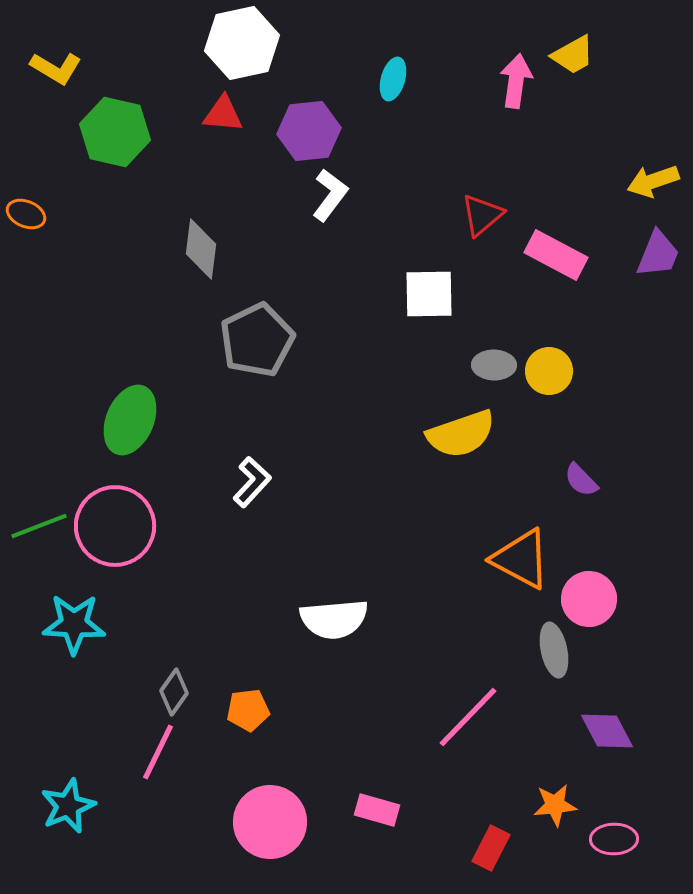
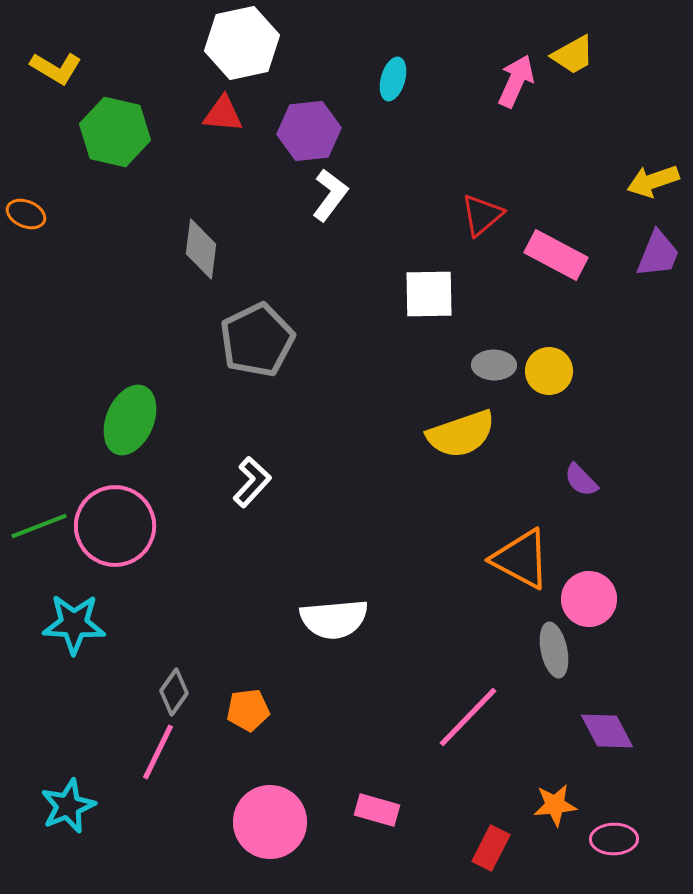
pink arrow at (516, 81): rotated 16 degrees clockwise
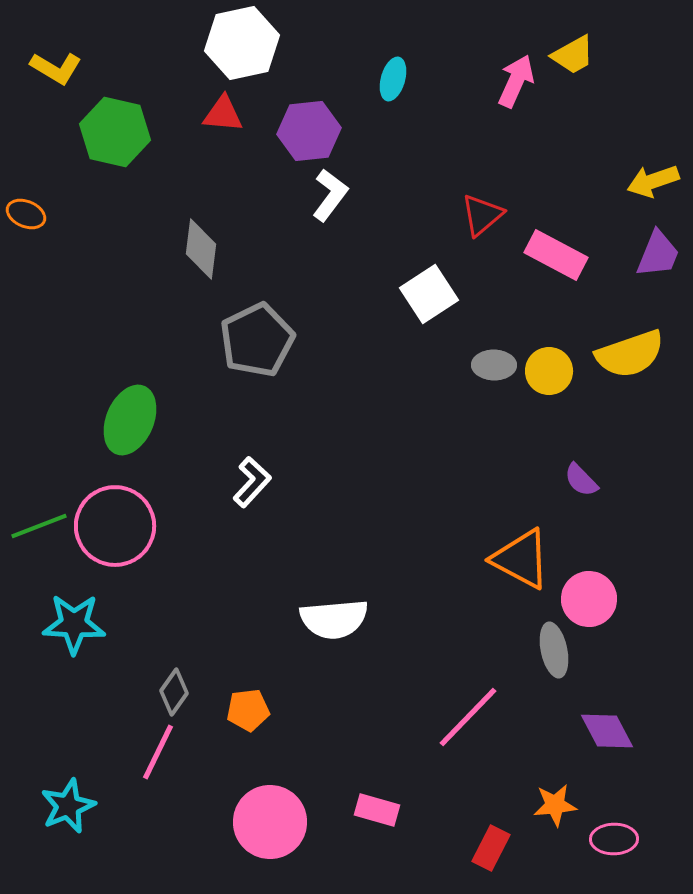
white square at (429, 294): rotated 32 degrees counterclockwise
yellow semicircle at (461, 434): moved 169 px right, 80 px up
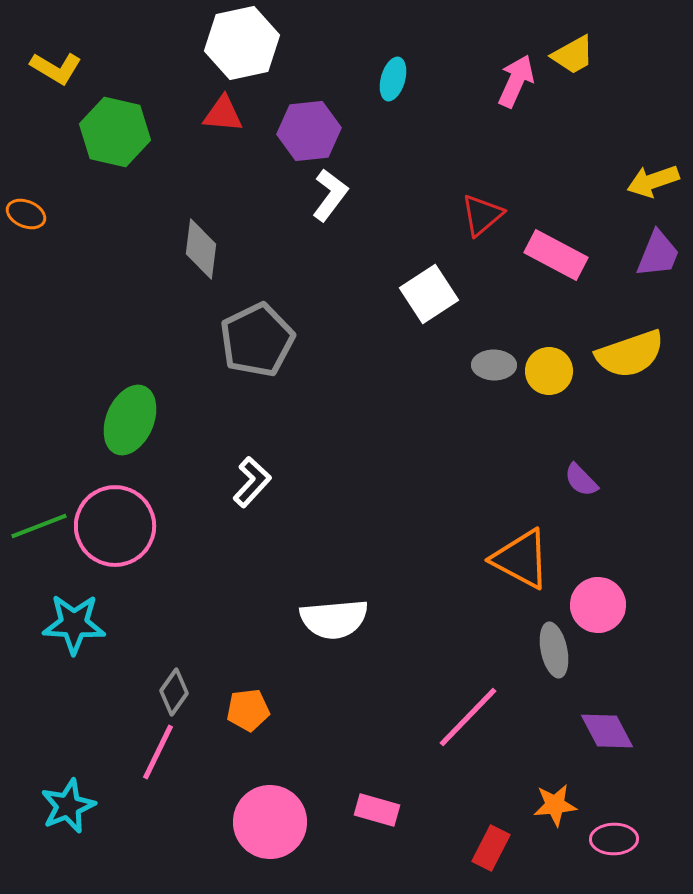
pink circle at (589, 599): moved 9 px right, 6 px down
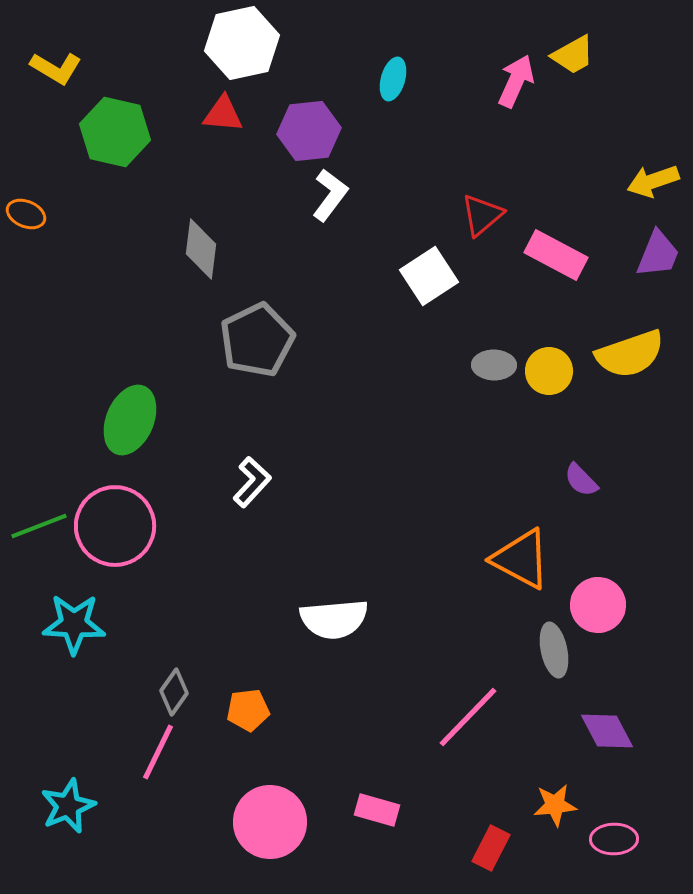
white square at (429, 294): moved 18 px up
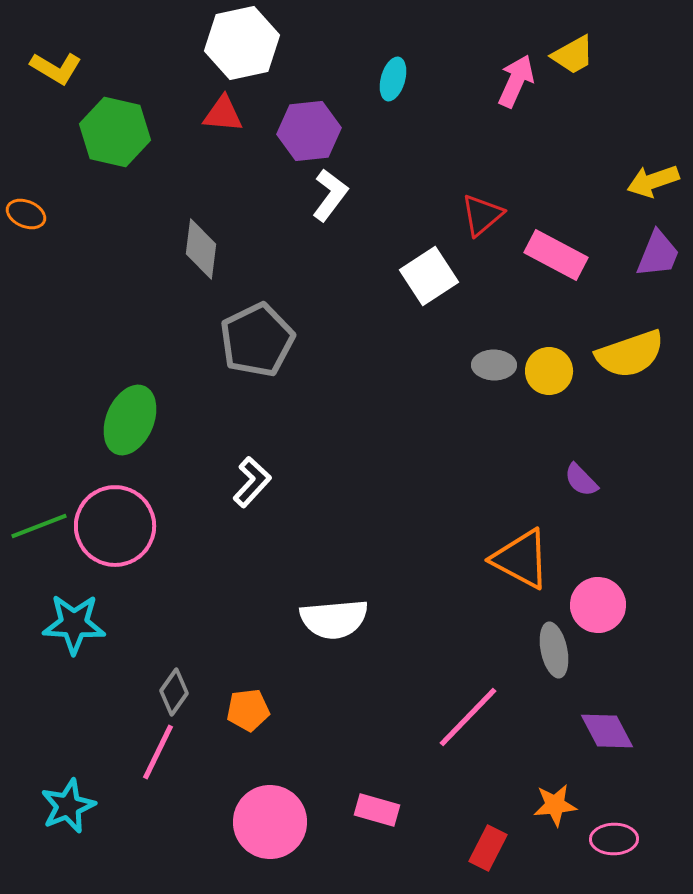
red rectangle at (491, 848): moved 3 px left
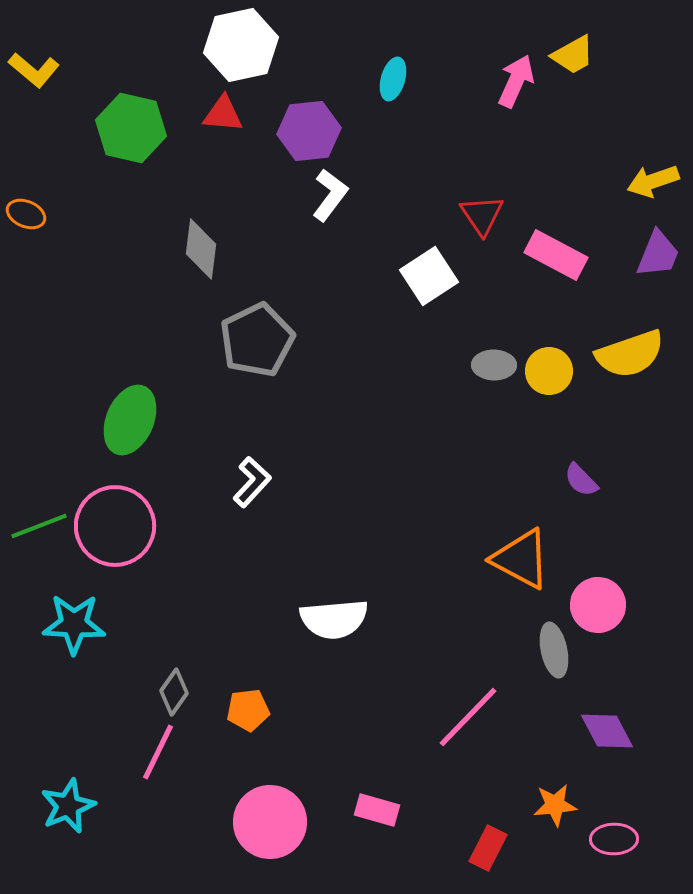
white hexagon at (242, 43): moved 1 px left, 2 px down
yellow L-shape at (56, 68): moved 22 px left, 2 px down; rotated 9 degrees clockwise
green hexagon at (115, 132): moved 16 px right, 4 px up
red triangle at (482, 215): rotated 24 degrees counterclockwise
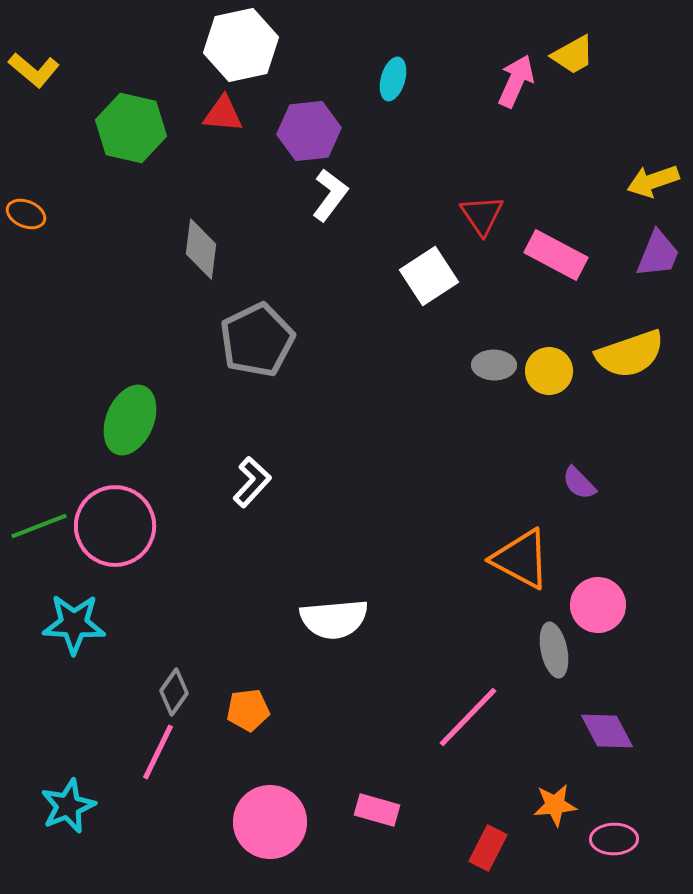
purple semicircle at (581, 480): moved 2 px left, 3 px down
